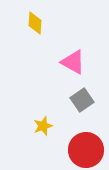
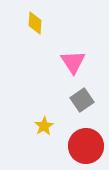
pink triangle: rotated 28 degrees clockwise
yellow star: moved 1 px right; rotated 12 degrees counterclockwise
red circle: moved 4 px up
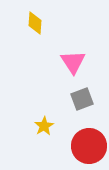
gray square: moved 1 px up; rotated 15 degrees clockwise
red circle: moved 3 px right
